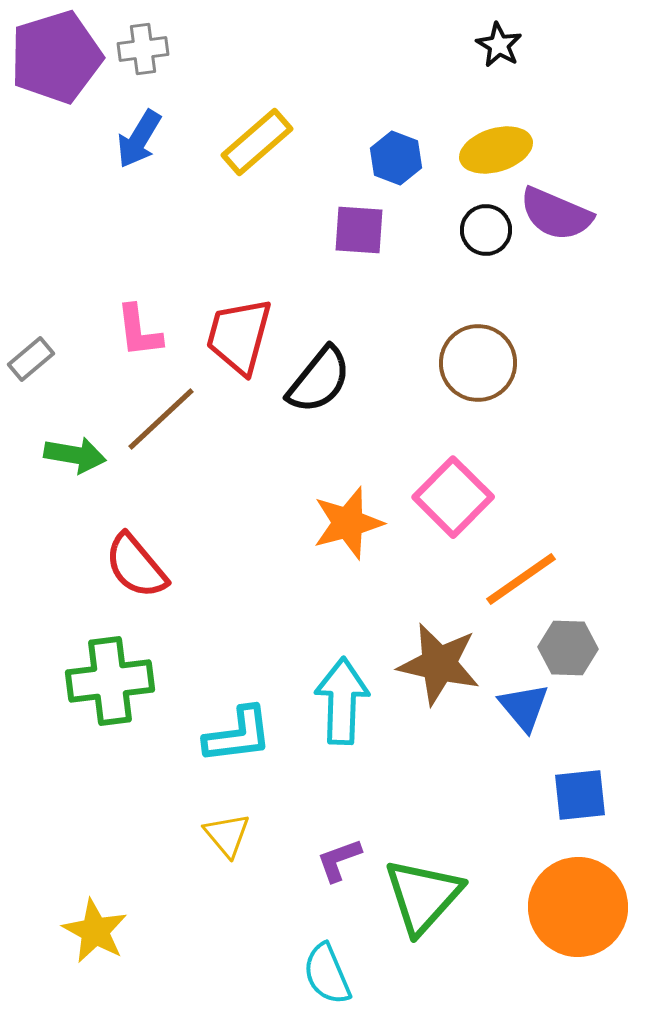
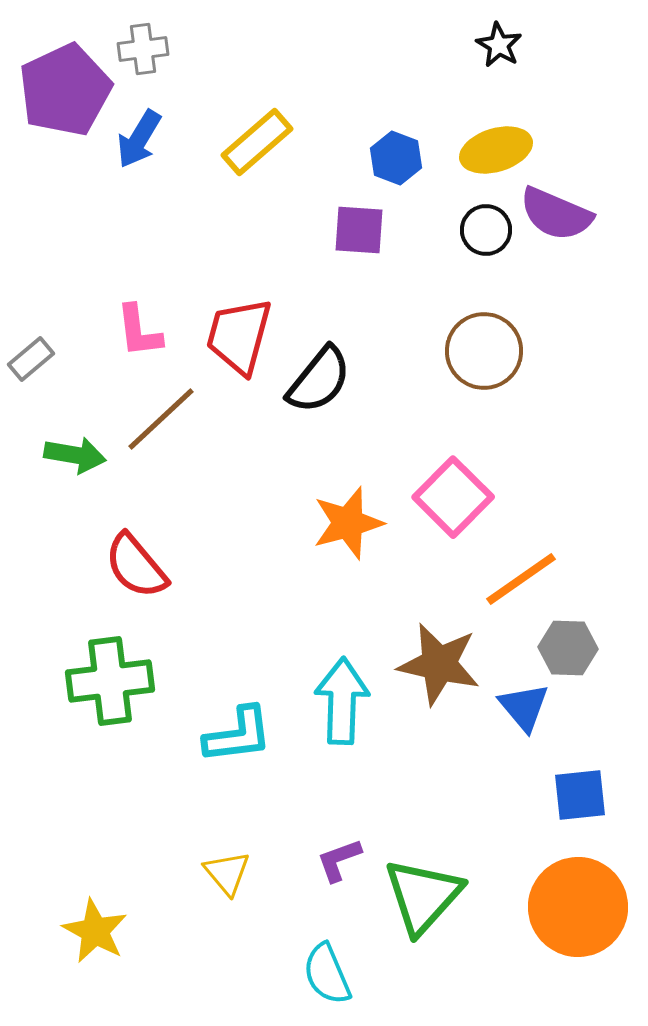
purple pentagon: moved 9 px right, 33 px down; rotated 8 degrees counterclockwise
brown circle: moved 6 px right, 12 px up
yellow triangle: moved 38 px down
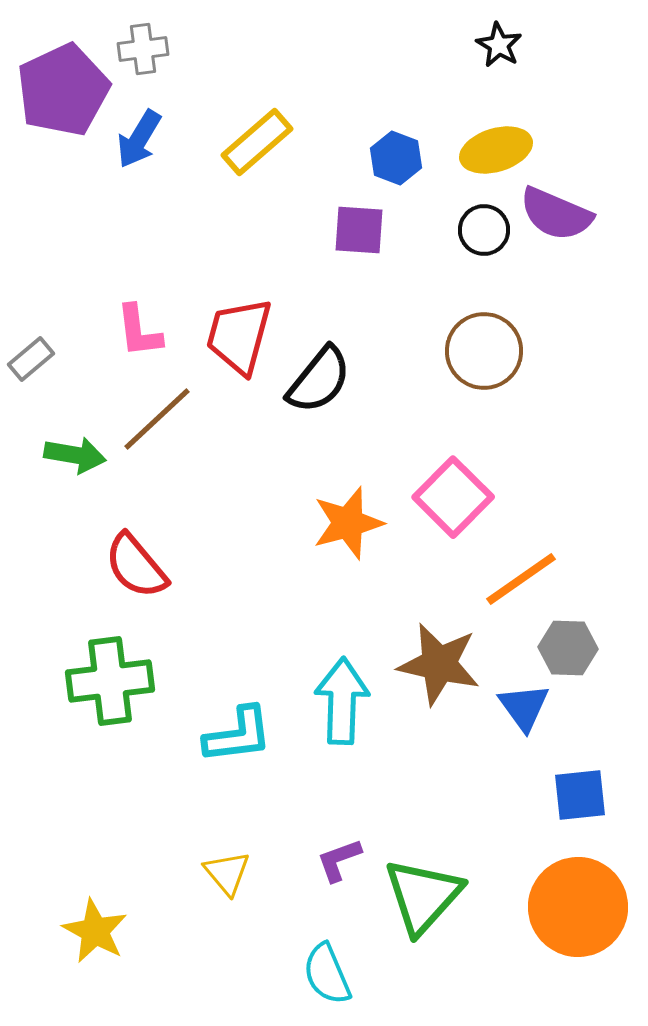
purple pentagon: moved 2 px left
black circle: moved 2 px left
brown line: moved 4 px left
blue triangle: rotated 4 degrees clockwise
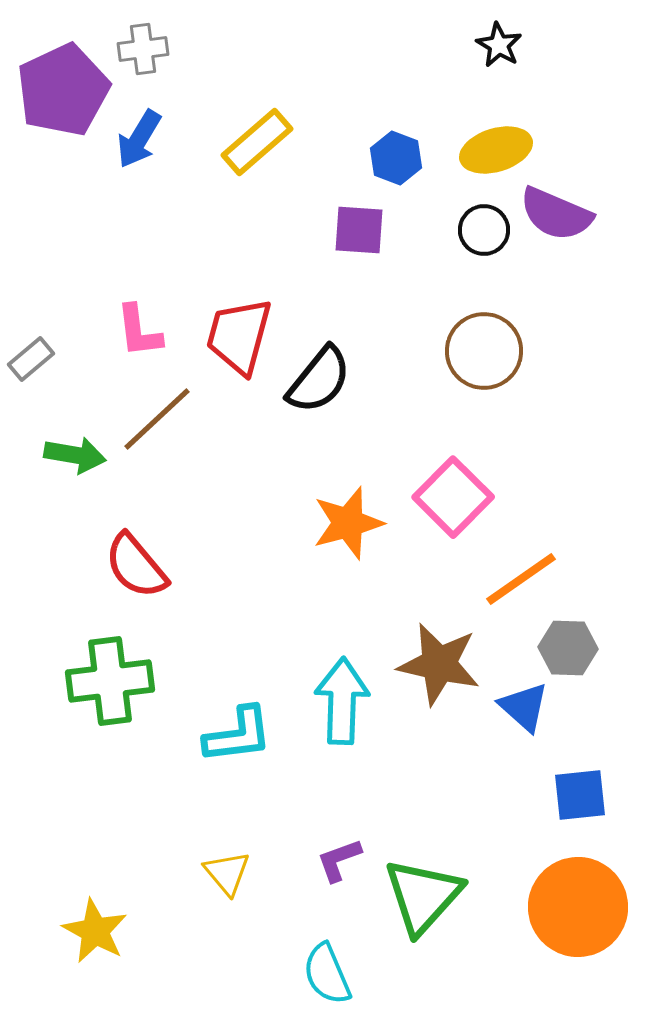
blue triangle: rotated 12 degrees counterclockwise
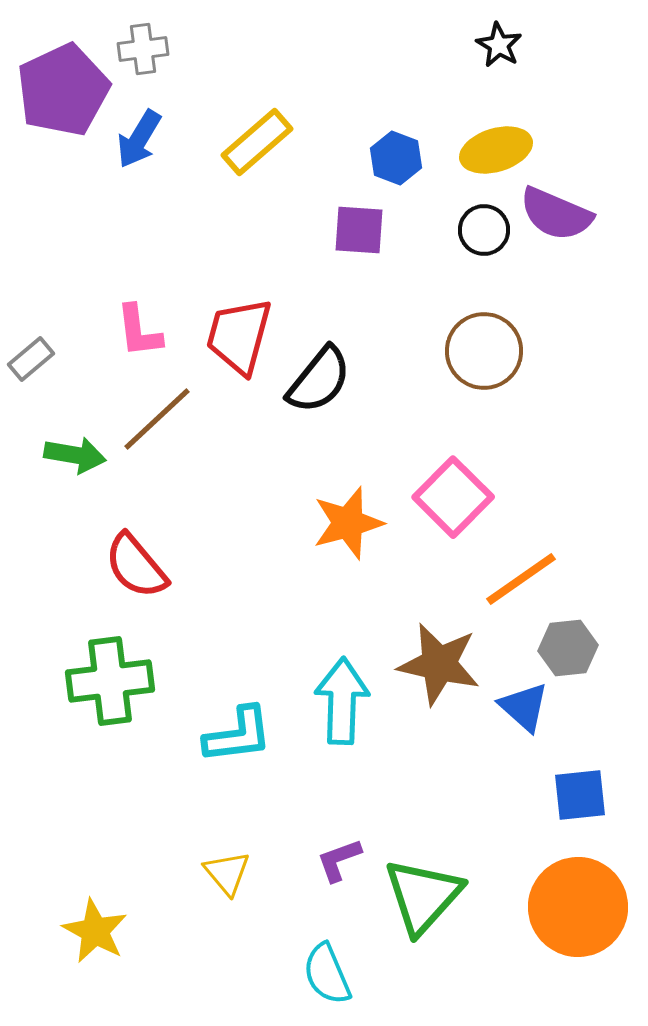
gray hexagon: rotated 8 degrees counterclockwise
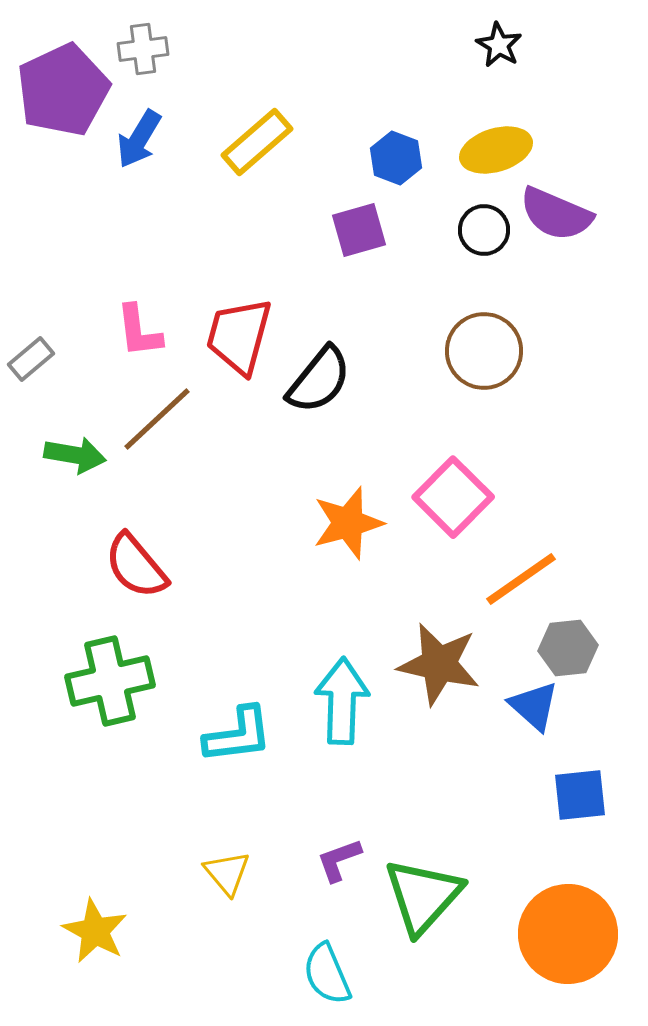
purple square: rotated 20 degrees counterclockwise
green cross: rotated 6 degrees counterclockwise
blue triangle: moved 10 px right, 1 px up
orange circle: moved 10 px left, 27 px down
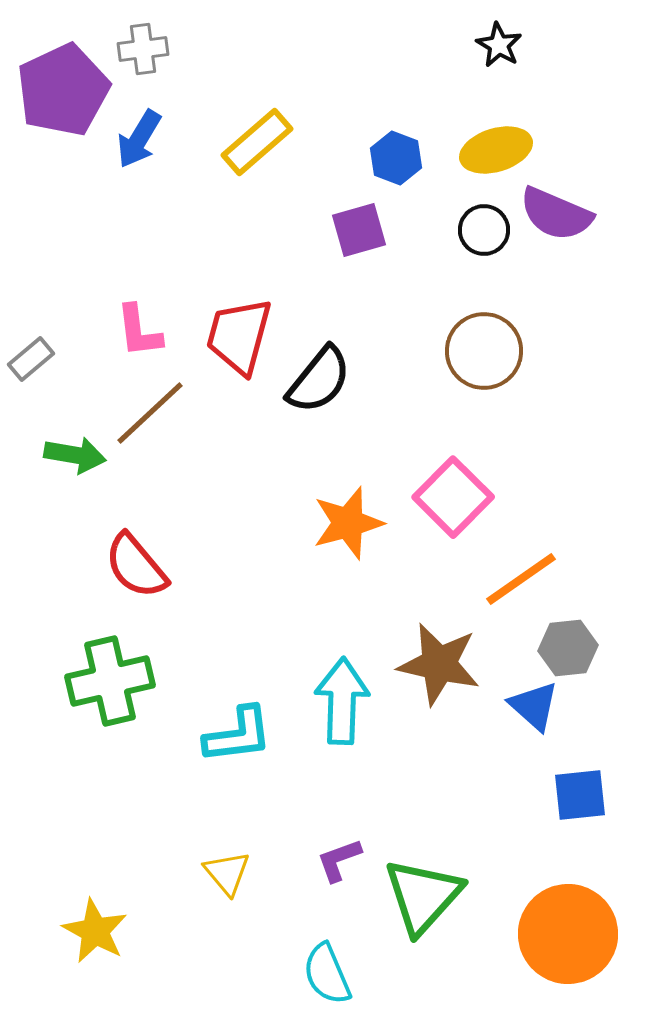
brown line: moved 7 px left, 6 px up
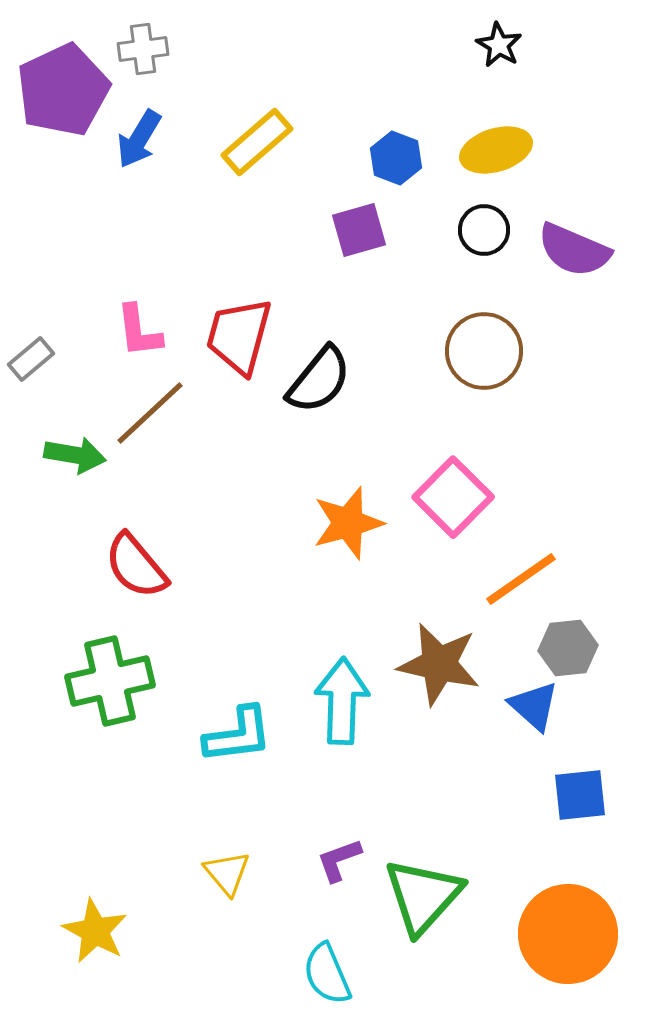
purple semicircle: moved 18 px right, 36 px down
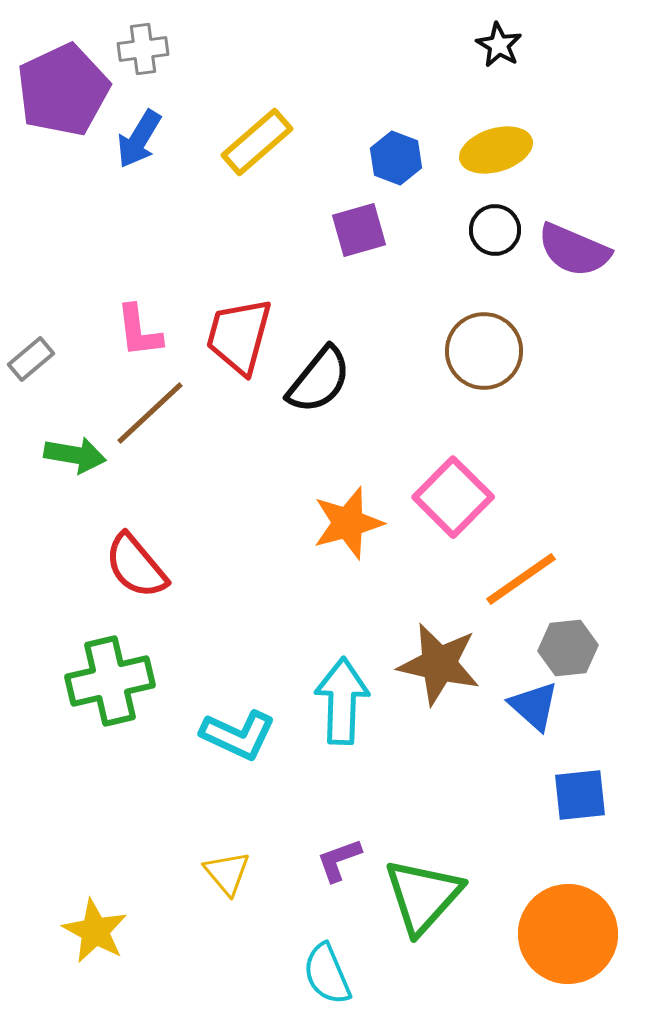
black circle: moved 11 px right
cyan L-shape: rotated 32 degrees clockwise
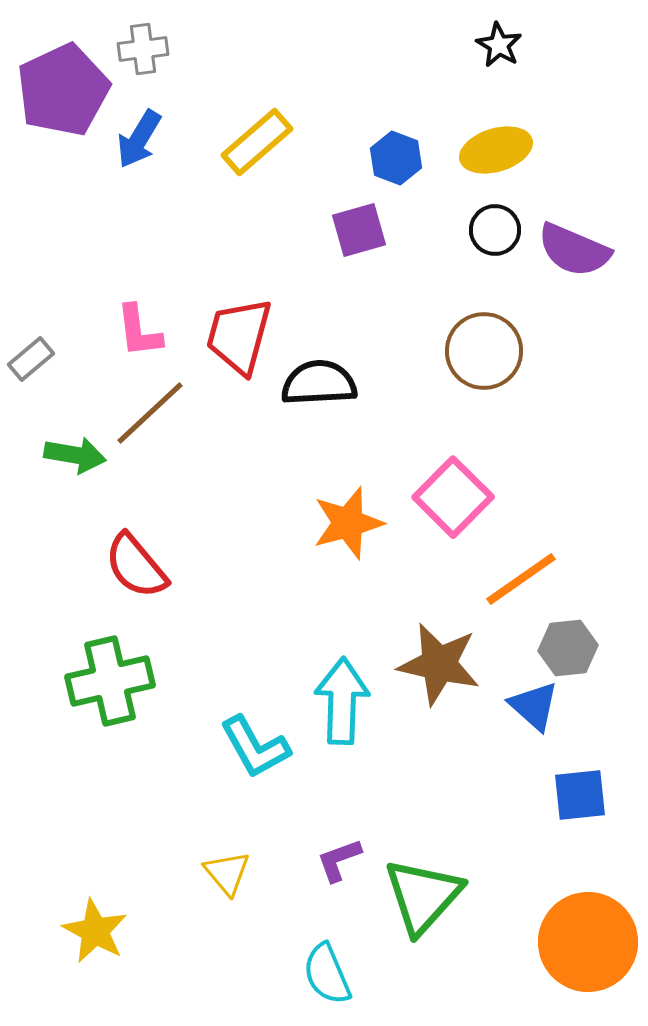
black semicircle: moved 3 px down; rotated 132 degrees counterclockwise
cyan L-shape: moved 17 px right, 12 px down; rotated 36 degrees clockwise
orange circle: moved 20 px right, 8 px down
